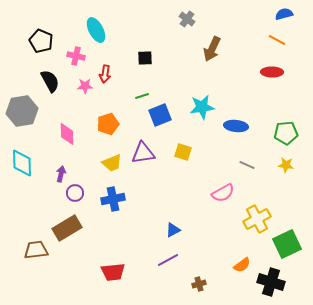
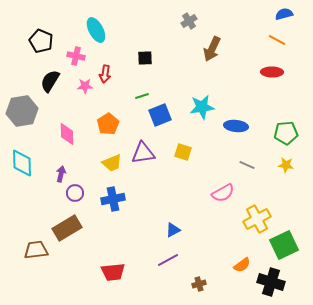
gray cross: moved 2 px right, 2 px down; rotated 21 degrees clockwise
black semicircle: rotated 120 degrees counterclockwise
orange pentagon: rotated 15 degrees counterclockwise
green square: moved 3 px left, 1 px down
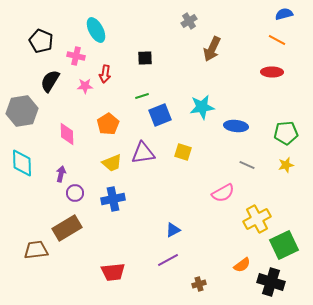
yellow star: rotated 21 degrees counterclockwise
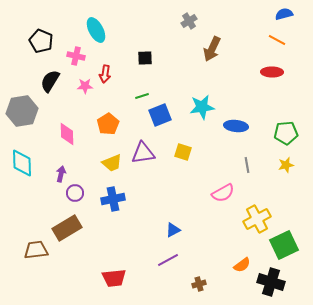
gray line: rotated 56 degrees clockwise
red trapezoid: moved 1 px right, 6 px down
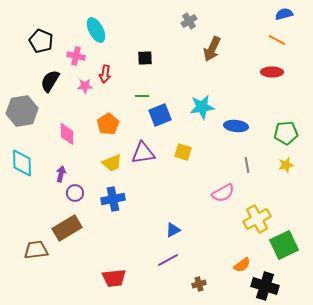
green line: rotated 16 degrees clockwise
black cross: moved 6 px left, 4 px down
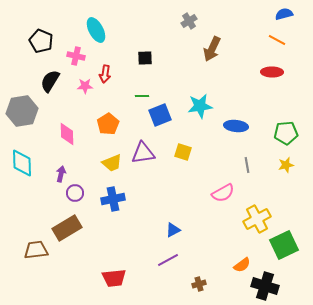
cyan star: moved 2 px left, 1 px up
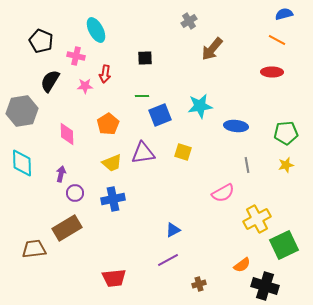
brown arrow: rotated 15 degrees clockwise
brown trapezoid: moved 2 px left, 1 px up
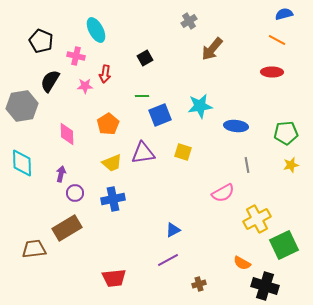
black square: rotated 28 degrees counterclockwise
gray hexagon: moved 5 px up
yellow star: moved 5 px right
orange semicircle: moved 2 px up; rotated 66 degrees clockwise
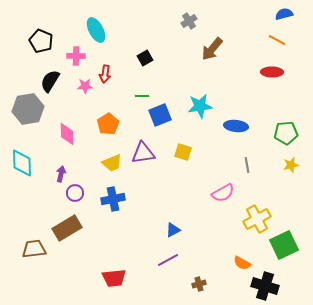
pink cross: rotated 12 degrees counterclockwise
gray hexagon: moved 6 px right, 3 px down
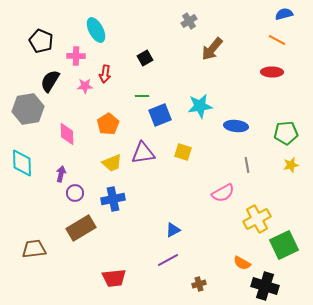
brown rectangle: moved 14 px right
